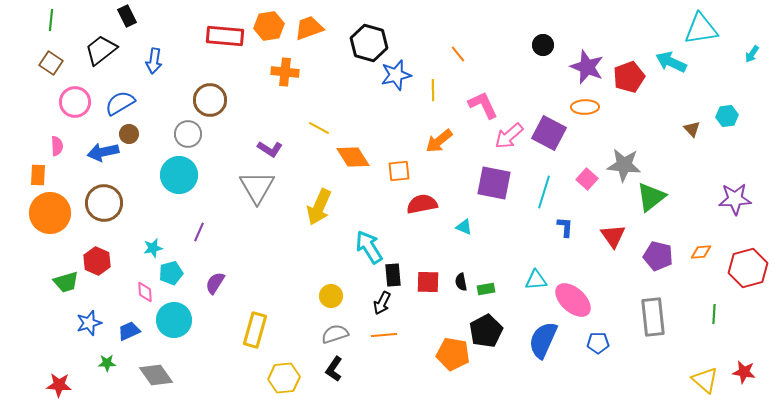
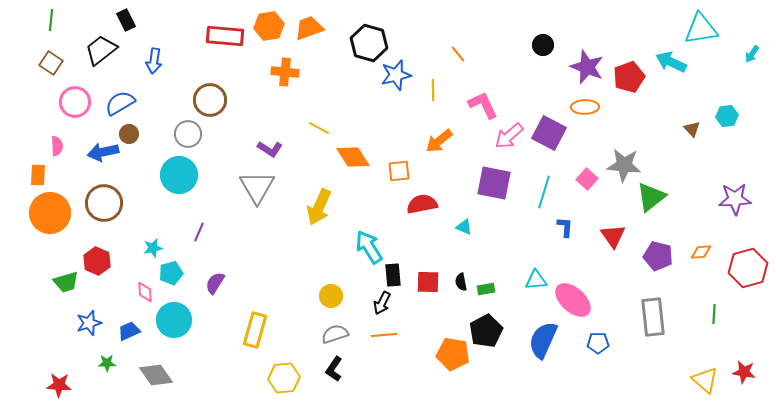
black rectangle at (127, 16): moved 1 px left, 4 px down
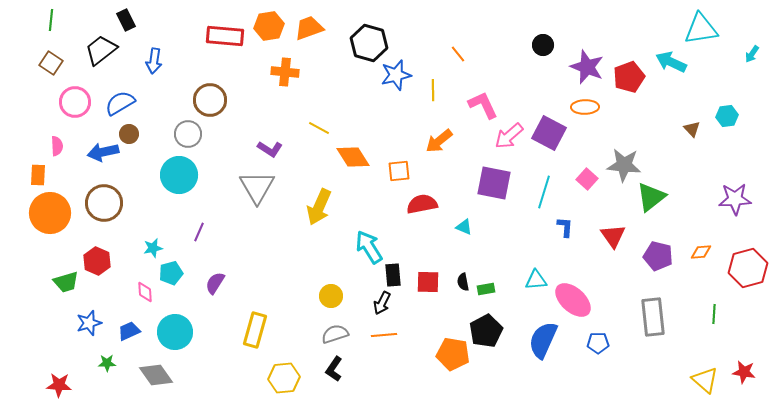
black semicircle at (461, 282): moved 2 px right
cyan circle at (174, 320): moved 1 px right, 12 px down
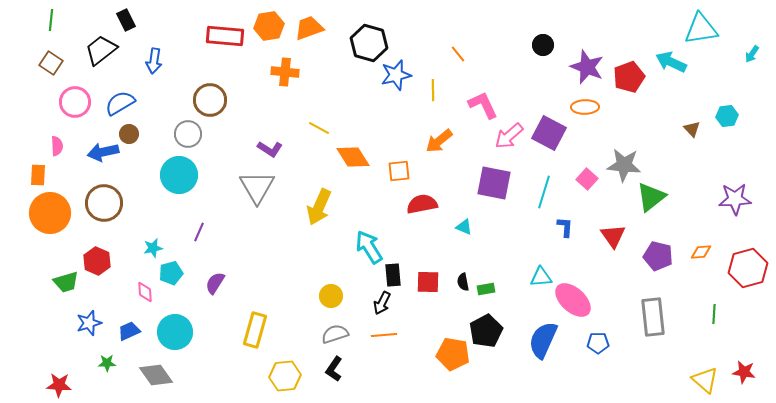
cyan triangle at (536, 280): moved 5 px right, 3 px up
yellow hexagon at (284, 378): moved 1 px right, 2 px up
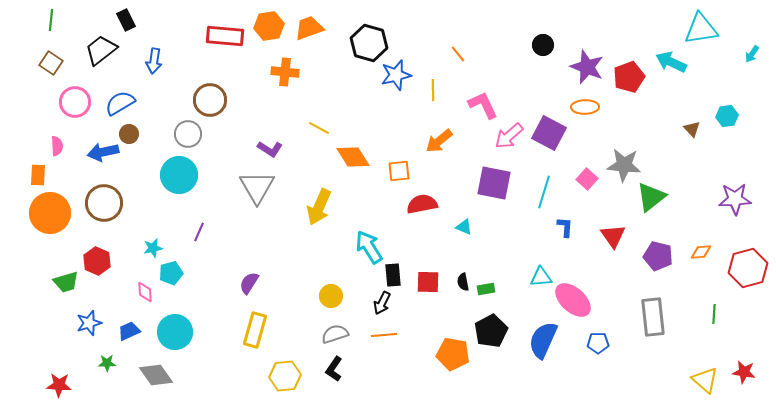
purple semicircle at (215, 283): moved 34 px right
black pentagon at (486, 331): moved 5 px right
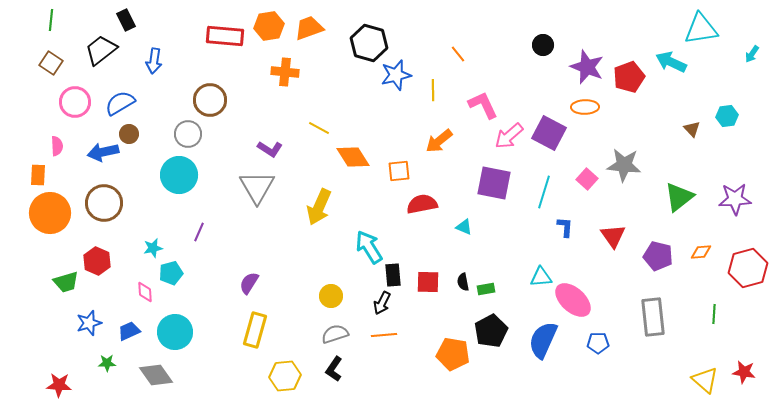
green triangle at (651, 197): moved 28 px right
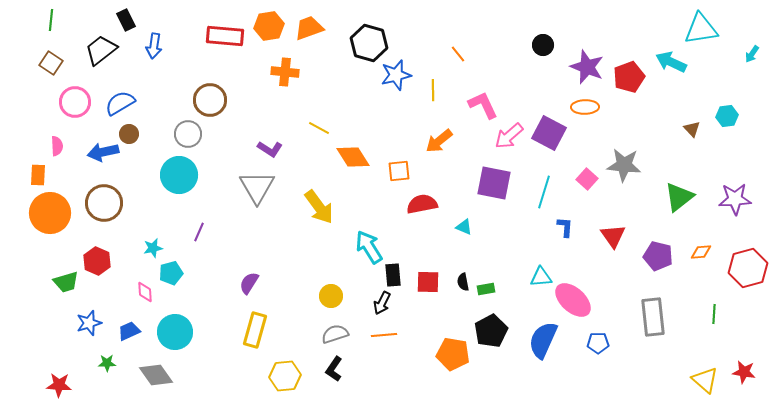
blue arrow at (154, 61): moved 15 px up
yellow arrow at (319, 207): rotated 60 degrees counterclockwise
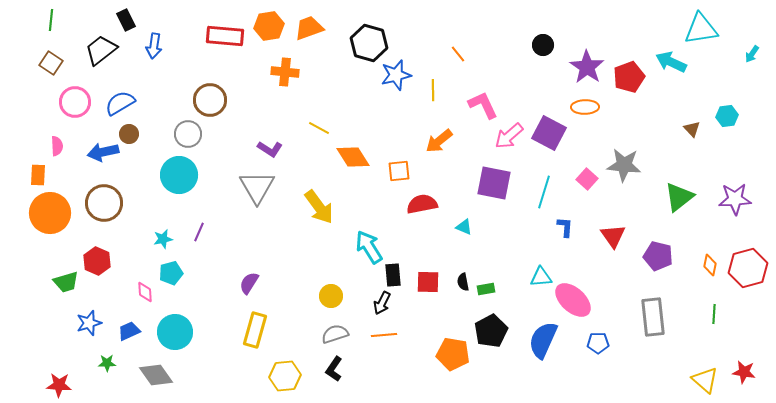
purple star at (587, 67): rotated 12 degrees clockwise
cyan star at (153, 248): moved 10 px right, 9 px up
orange diamond at (701, 252): moved 9 px right, 13 px down; rotated 75 degrees counterclockwise
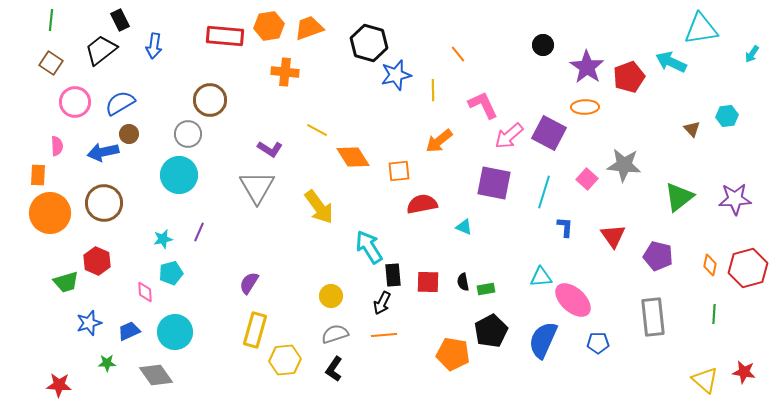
black rectangle at (126, 20): moved 6 px left
yellow line at (319, 128): moved 2 px left, 2 px down
yellow hexagon at (285, 376): moved 16 px up
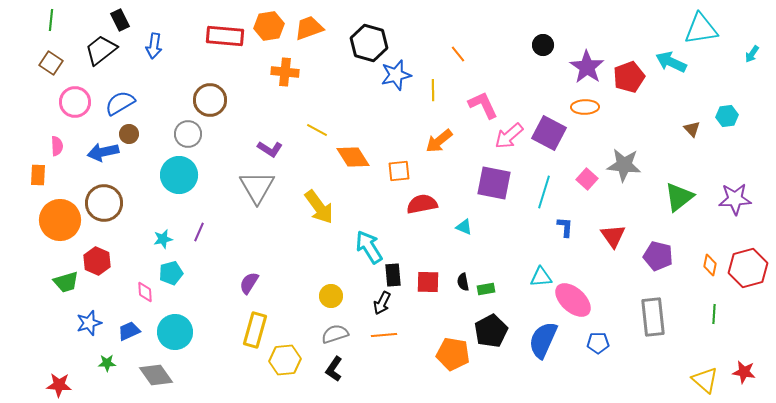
orange circle at (50, 213): moved 10 px right, 7 px down
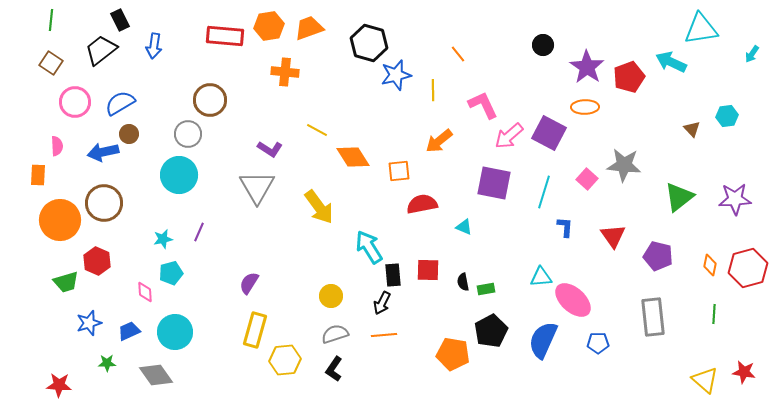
red square at (428, 282): moved 12 px up
